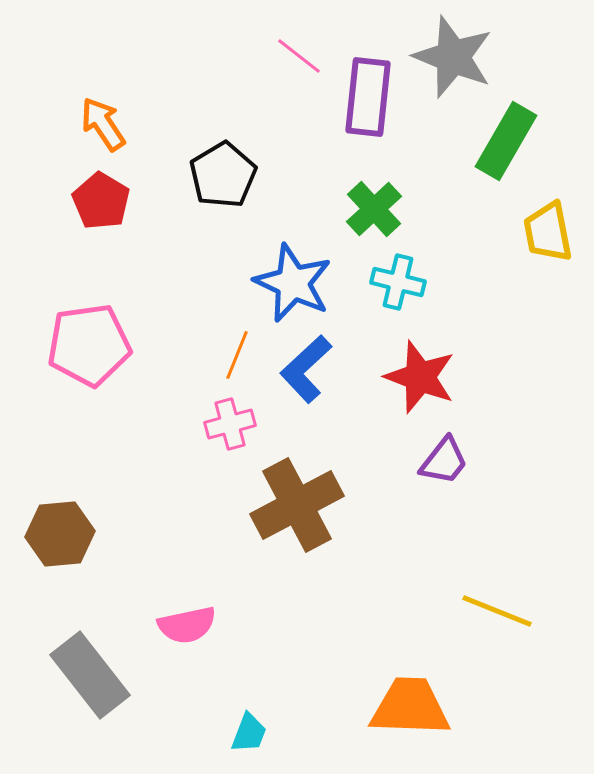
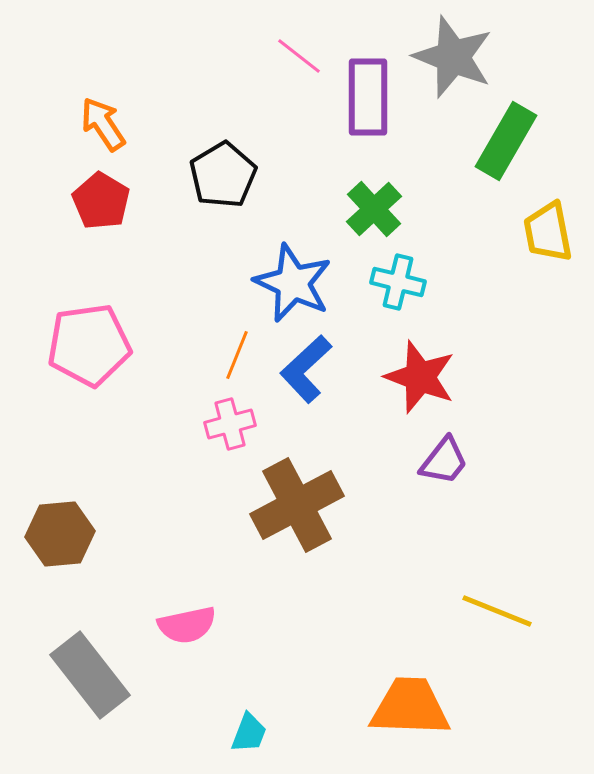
purple rectangle: rotated 6 degrees counterclockwise
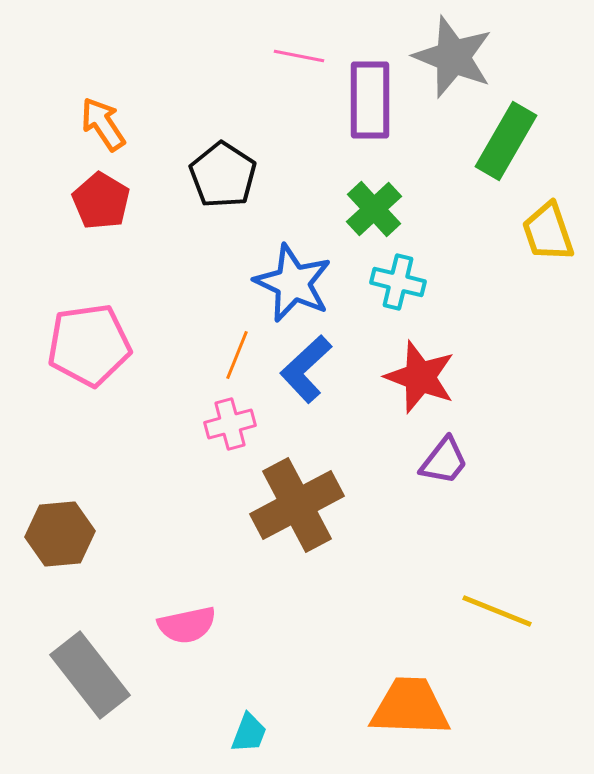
pink line: rotated 27 degrees counterclockwise
purple rectangle: moved 2 px right, 3 px down
black pentagon: rotated 8 degrees counterclockwise
yellow trapezoid: rotated 8 degrees counterclockwise
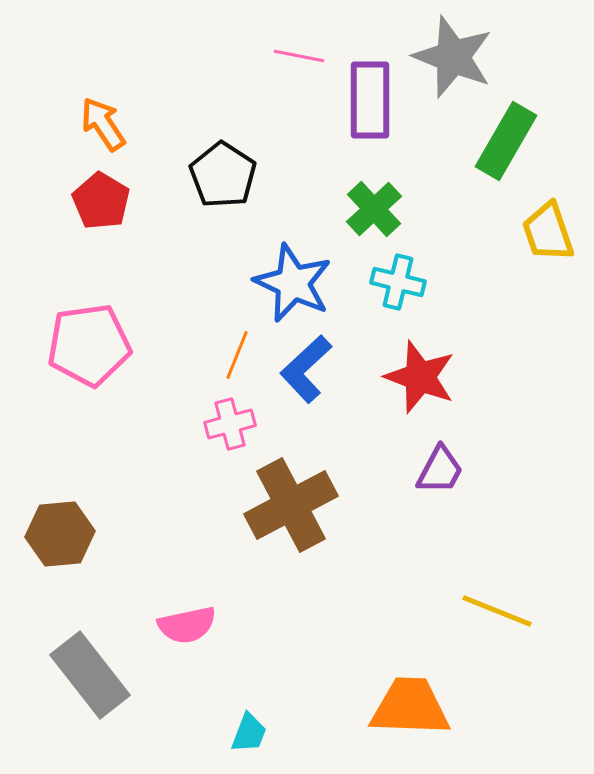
purple trapezoid: moved 4 px left, 9 px down; rotated 10 degrees counterclockwise
brown cross: moved 6 px left
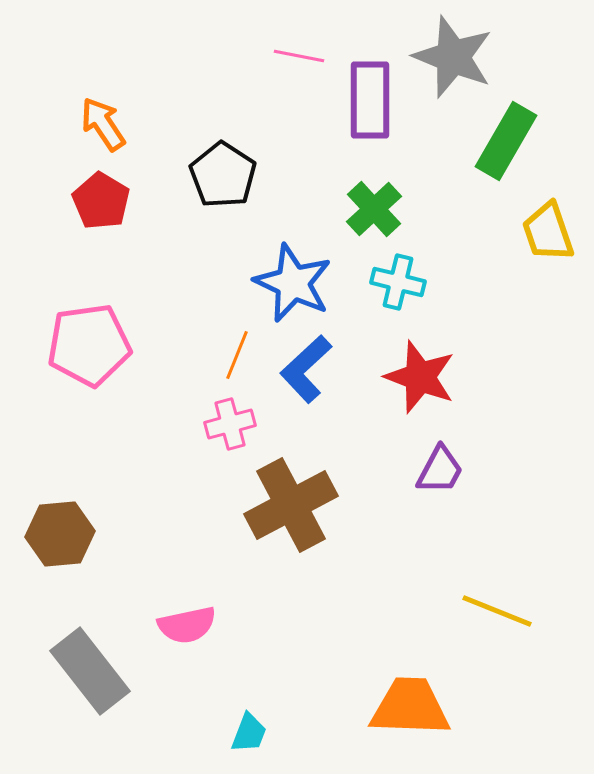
gray rectangle: moved 4 px up
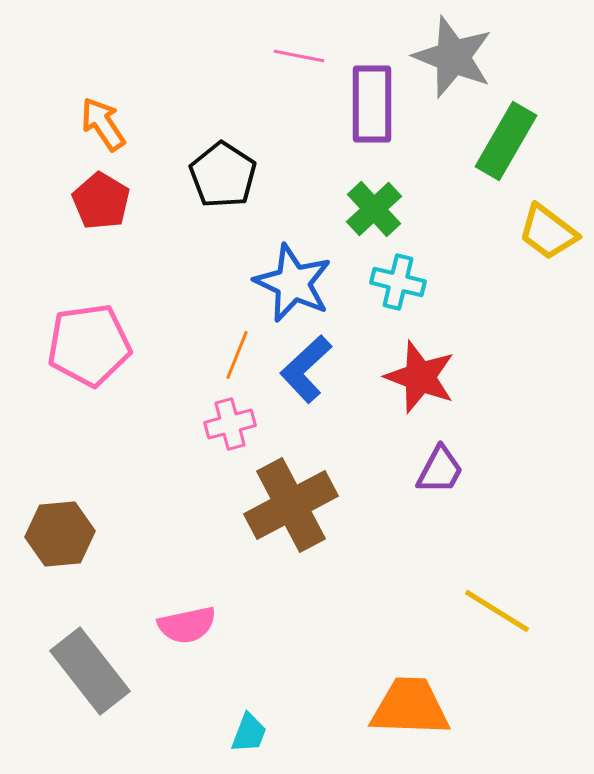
purple rectangle: moved 2 px right, 4 px down
yellow trapezoid: rotated 34 degrees counterclockwise
yellow line: rotated 10 degrees clockwise
